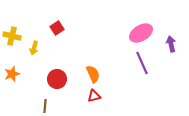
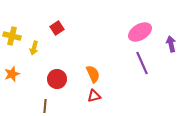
pink ellipse: moved 1 px left, 1 px up
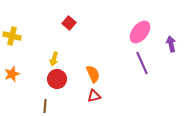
red square: moved 12 px right, 5 px up; rotated 16 degrees counterclockwise
pink ellipse: rotated 20 degrees counterclockwise
yellow arrow: moved 20 px right, 11 px down
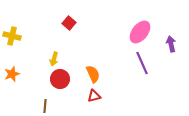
red circle: moved 3 px right
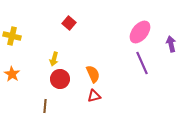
orange star: rotated 21 degrees counterclockwise
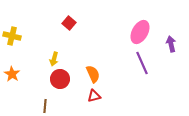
pink ellipse: rotated 10 degrees counterclockwise
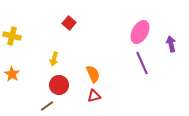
red circle: moved 1 px left, 6 px down
brown line: moved 2 px right; rotated 48 degrees clockwise
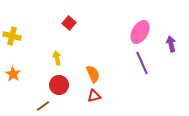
yellow arrow: moved 3 px right, 1 px up; rotated 152 degrees clockwise
orange star: moved 1 px right
brown line: moved 4 px left
